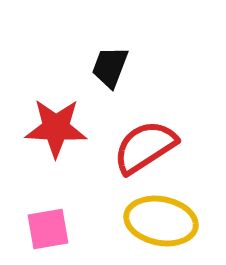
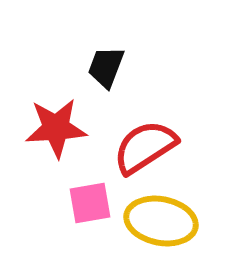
black trapezoid: moved 4 px left
red star: rotated 6 degrees counterclockwise
pink square: moved 42 px right, 26 px up
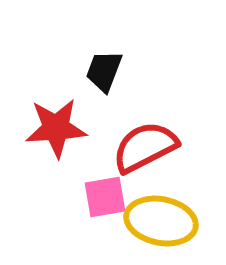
black trapezoid: moved 2 px left, 4 px down
red semicircle: rotated 6 degrees clockwise
pink square: moved 15 px right, 6 px up
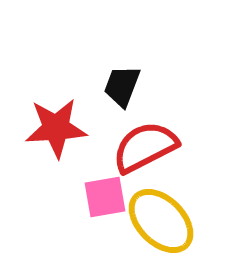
black trapezoid: moved 18 px right, 15 px down
yellow ellipse: rotated 34 degrees clockwise
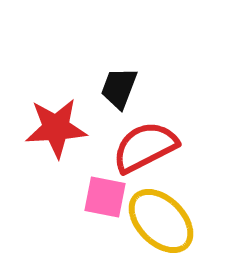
black trapezoid: moved 3 px left, 2 px down
pink square: rotated 21 degrees clockwise
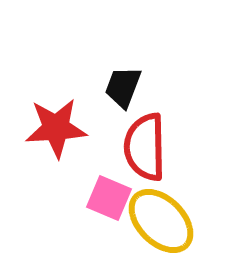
black trapezoid: moved 4 px right, 1 px up
red semicircle: rotated 64 degrees counterclockwise
pink square: moved 4 px right, 1 px down; rotated 12 degrees clockwise
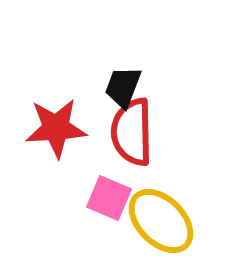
red semicircle: moved 13 px left, 15 px up
